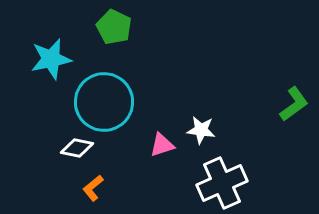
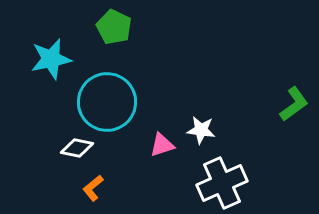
cyan circle: moved 3 px right
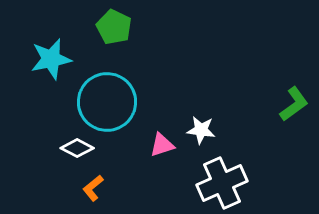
white diamond: rotated 16 degrees clockwise
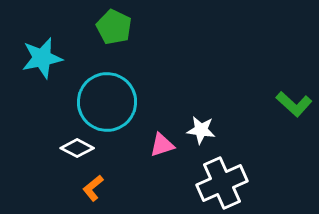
cyan star: moved 9 px left, 1 px up
green L-shape: rotated 78 degrees clockwise
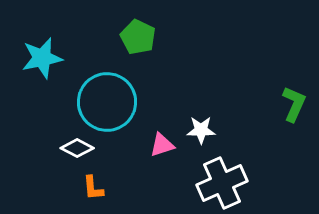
green pentagon: moved 24 px right, 10 px down
green L-shape: rotated 108 degrees counterclockwise
white star: rotated 8 degrees counterclockwise
orange L-shape: rotated 56 degrees counterclockwise
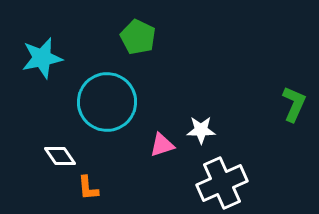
white diamond: moved 17 px left, 8 px down; rotated 28 degrees clockwise
orange L-shape: moved 5 px left
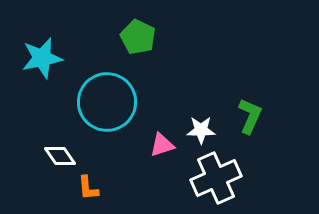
green L-shape: moved 44 px left, 12 px down
white cross: moved 6 px left, 5 px up
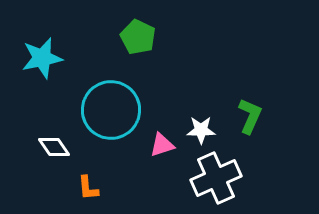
cyan circle: moved 4 px right, 8 px down
white diamond: moved 6 px left, 9 px up
